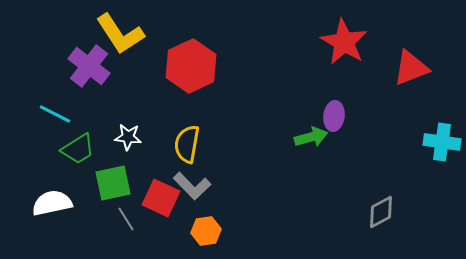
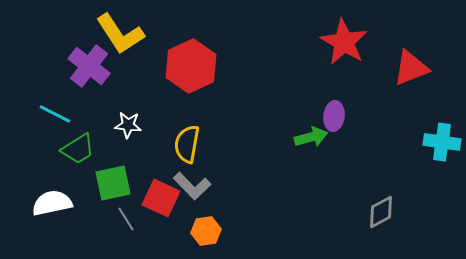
white star: moved 12 px up
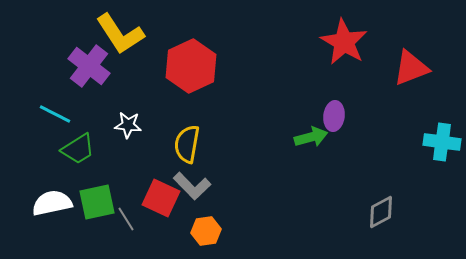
green square: moved 16 px left, 19 px down
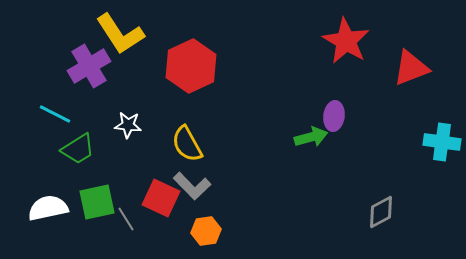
red star: moved 2 px right, 1 px up
purple cross: rotated 21 degrees clockwise
yellow semicircle: rotated 39 degrees counterclockwise
white semicircle: moved 4 px left, 5 px down
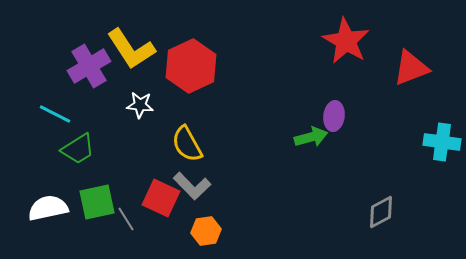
yellow L-shape: moved 11 px right, 15 px down
white star: moved 12 px right, 20 px up
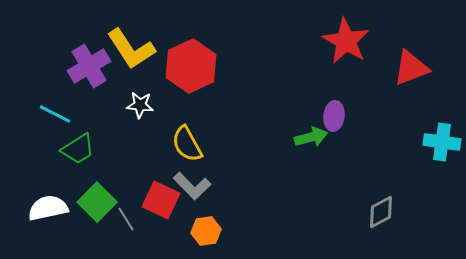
red square: moved 2 px down
green square: rotated 33 degrees counterclockwise
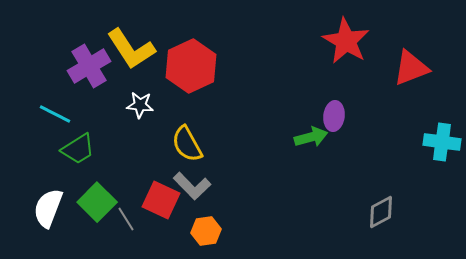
white semicircle: rotated 57 degrees counterclockwise
